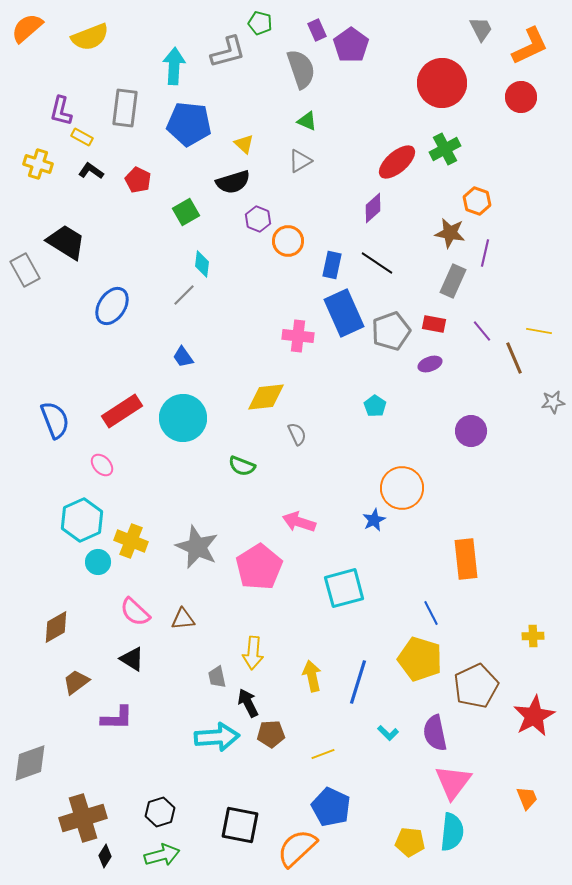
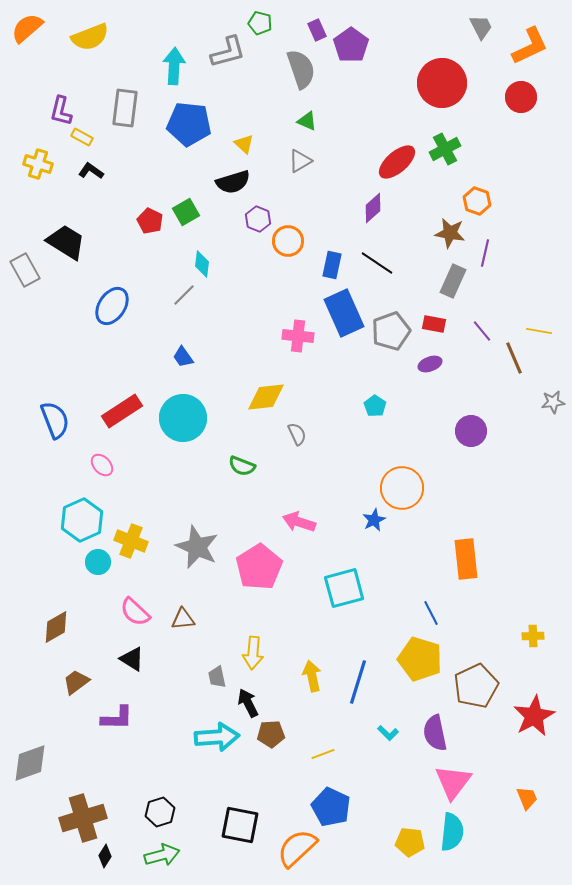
gray trapezoid at (481, 29): moved 2 px up
red pentagon at (138, 180): moved 12 px right, 41 px down
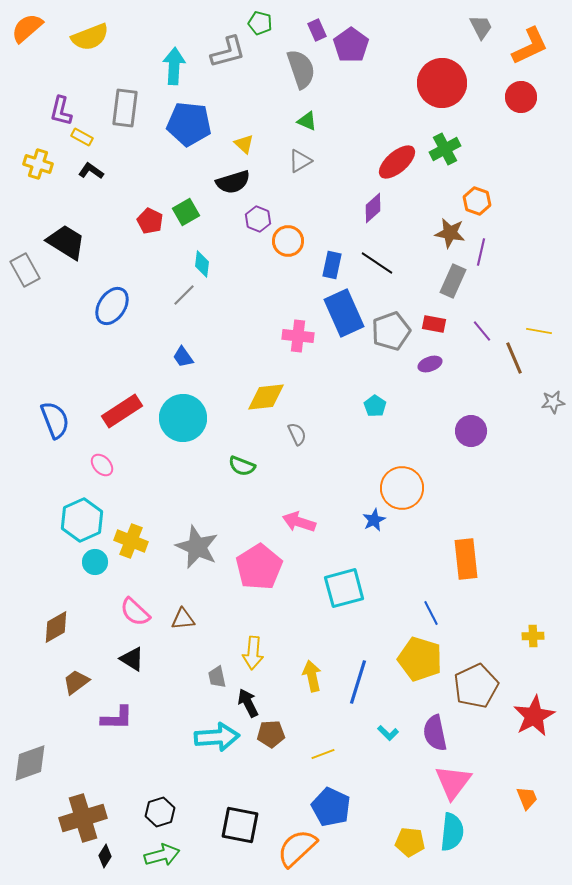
purple line at (485, 253): moved 4 px left, 1 px up
cyan circle at (98, 562): moved 3 px left
